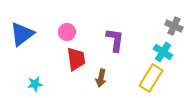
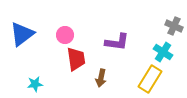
pink circle: moved 2 px left, 3 px down
purple L-shape: moved 2 px right, 2 px down; rotated 90 degrees clockwise
yellow rectangle: moved 1 px left, 1 px down
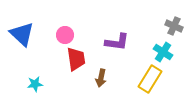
blue triangle: rotated 40 degrees counterclockwise
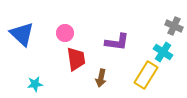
pink circle: moved 2 px up
yellow rectangle: moved 4 px left, 4 px up
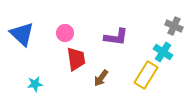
purple L-shape: moved 1 px left, 5 px up
brown arrow: rotated 24 degrees clockwise
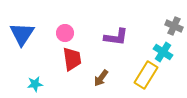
blue triangle: rotated 20 degrees clockwise
red trapezoid: moved 4 px left
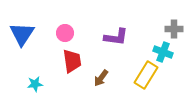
gray cross: moved 3 px down; rotated 24 degrees counterclockwise
cyan cross: rotated 12 degrees counterclockwise
red trapezoid: moved 2 px down
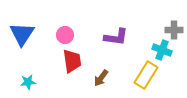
gray cross: moved 1 px down
pink circle: moved 2 px down
cyan cross: moved 1 px left, 2 px up
cyan star: moved 7 px left, 2 px up
